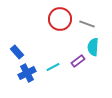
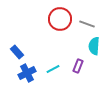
cyan semicircle: moved 1 px right, 1 px up
purple rectangle: moved 5 px down; rotated 32 degrees counterclockwise
cyan line: moved 2 px down
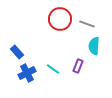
cyan line: rotated 64 degrees clockwise
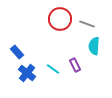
purple rectangle: moved 3 px left, 1 px up; rotated 48 degrees counterclockwise
blue cross: rotated 24 degrees counterclockwise
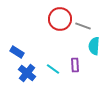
gray line: moved 4 px left, 2 px down
blue rectangle: rotated 16 degrees counterclockwise
purple rectangle: rotated 24 degrees clockwise
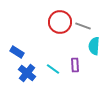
red circle: moved 3 px down
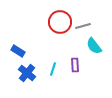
gray line: rotated 35 degrees counterclockwise
cyan semicircle: rotated 42 degrees counterclockwise
blue rectangle: moved 1 px right, 1 px up
cyan line: rotated 72 degrees clockwise
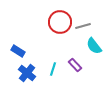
purple rectangle: rotated 40 degrees counterclockwise
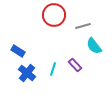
red circle: moved 6 px left, 7 px up
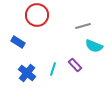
red circle: moved 17 px left
cyan semicircle: rotated 30 degrees counterclockwise
blue rectangle: moved 9 px up
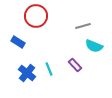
red circle: moved 1 px left, 1 px down
cyan line: moved 4 px left; rotated 40 degrees counterclockwise
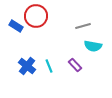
blue rectangle: moved 2 px left, 16 px up
cyan semicircle: moved 1 px left; rotated 12 degrees counterclockwise
cyan line: moved 3 px up
blue cross: moved 7 px up
